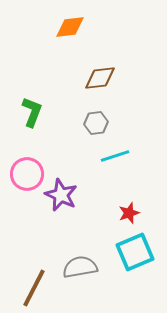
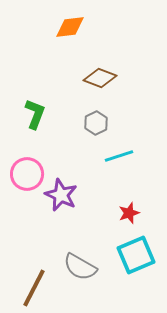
brown diamond: rotated 28 degrees clockwise
green L-shape: moved 3 px right, 2 px down
gray hexagon: rotated 20 degrees counterclockwise
cyan line: moved 4 px right
cyan square: moved 1 px right, 3 px down
gray semicircle: rotated 140 degrees counterclockwise
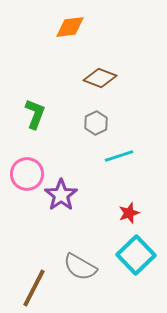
purple star: rotated 12 degrees clockwise
cyan square: rotated 21 degrees counterclockwise
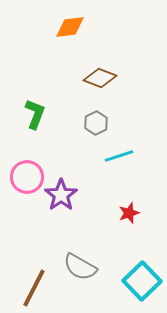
pink circle: moved 3 px down
cyan square: moved 6 px right, 26 px down
